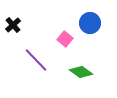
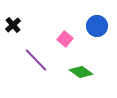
blue circle: moved 7 px right, 3 px down
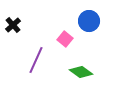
blue circle: moved 8 px left, 5 px up
purple line: rotated 68 degrees clockwise
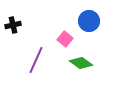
black cross: rotated 28 degrees clockwise
green diamond: moved 9 px up
